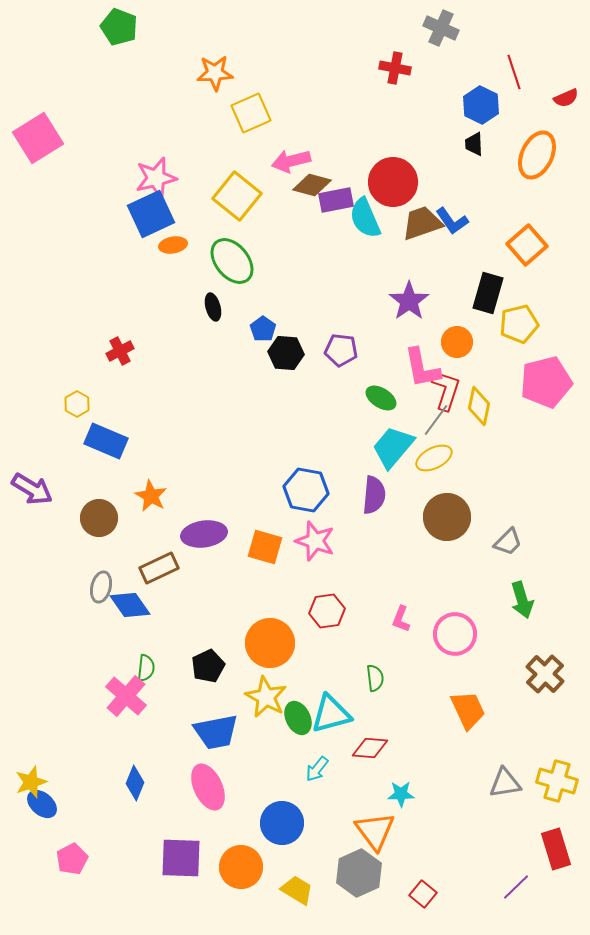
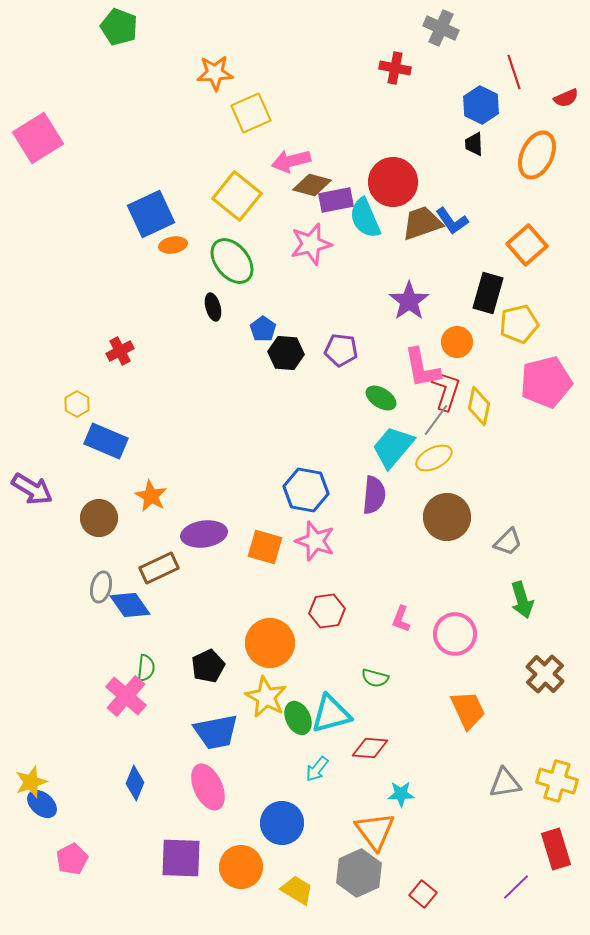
pink star at (156, 178): moved 155 px right, 66 px down
green semicircle at (375, 678): rotated 112 degrees clockwise
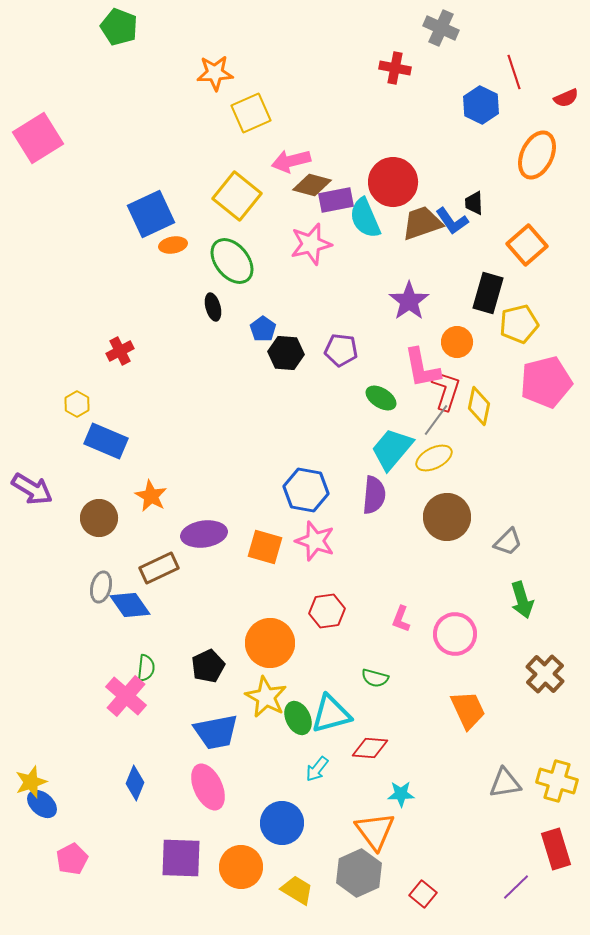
black trapezoid at (474, 144): moved 59 px down
cyan trapezoid at (393, 447): moved 1 px left, 2 px down
